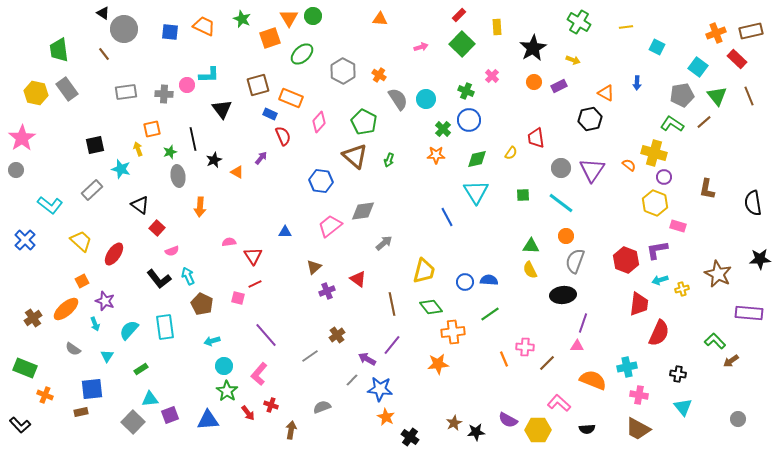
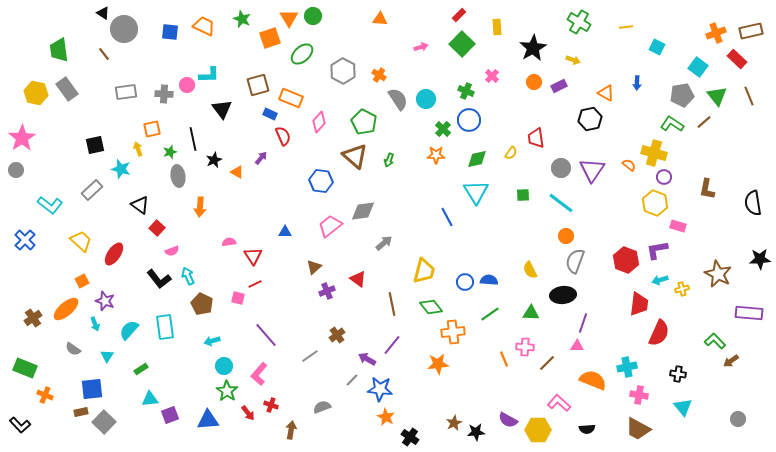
green triangle at (531, 246): moved 67 px down
gray square at (133, 422): moved 29 px left
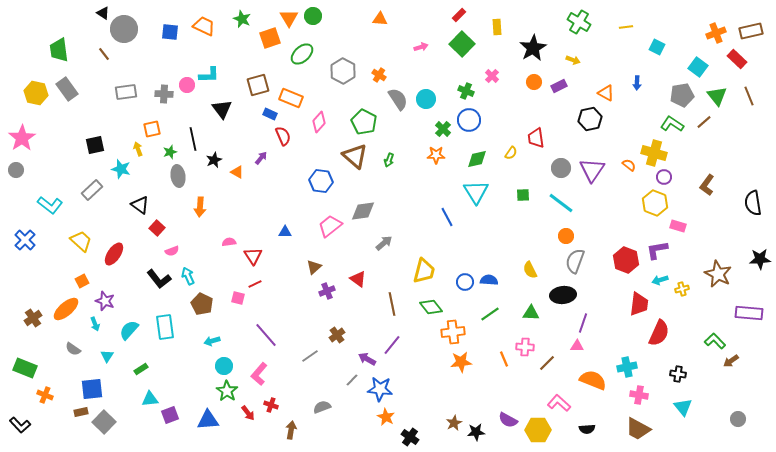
brown L-shape at (707, 189): moved 4 px up; rotated 25 degrees clockwise
orange star at (438, 364): moved 23 px right, 2 px up
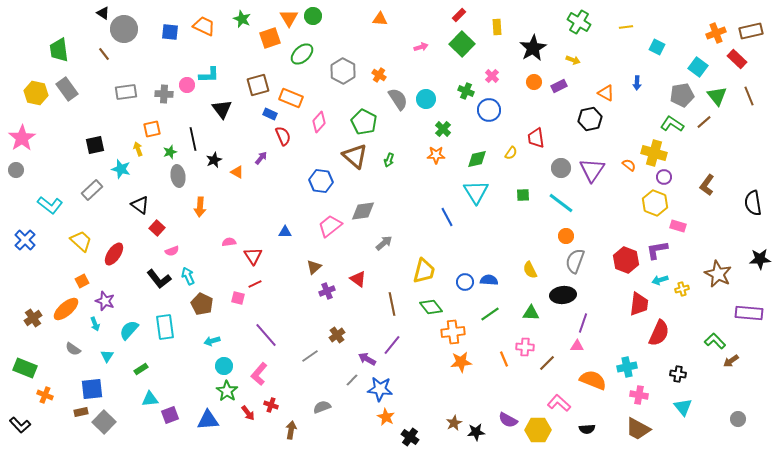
blue circle at (469, 120): moved 20 px right, 10 px up
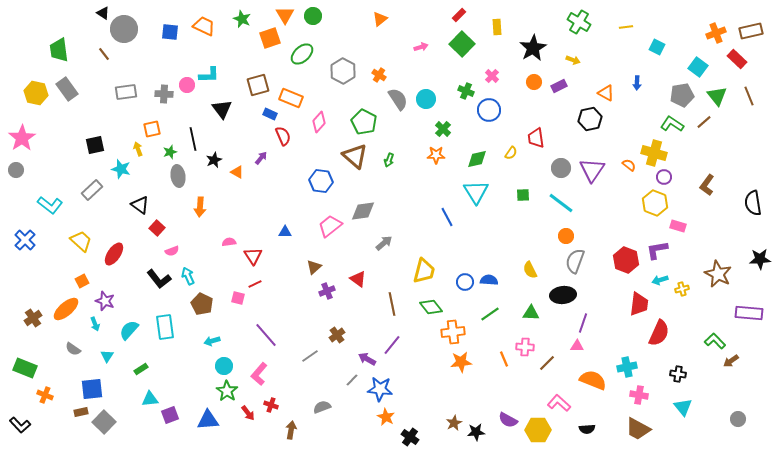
orange triangle at (289, 18): moved 4 px left, 3 px up
orange triangle at (380, 19): rotated 42 degrees counterclockwise
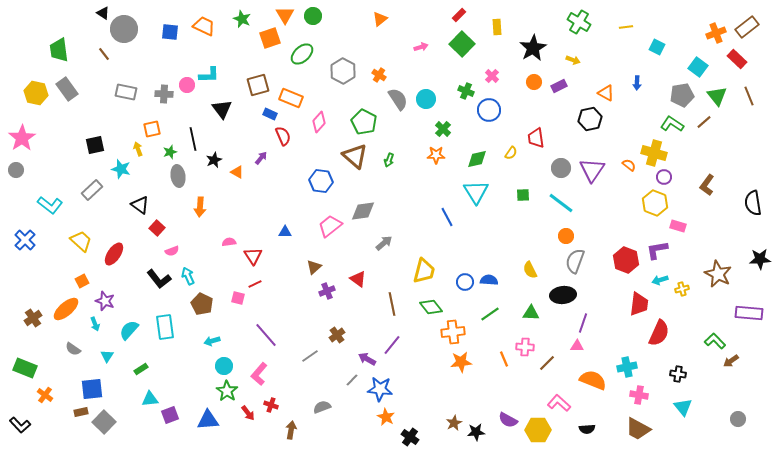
brown rectangle at (751, 31): moved 4 px left, 4 px up; rotated 25 degrees counterclockwise
gray rectangle at (126, 92): rotated 20 degrees clockwise
orange cross at (45, 395): rotated 14 degrees clockwise
